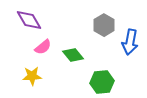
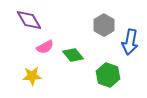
pink semicircle: moved 2 px right; rotated 12 degrees clockwise
green hexagon: moved 6 px right, 7 px up; rotated 25 degrees clockwise
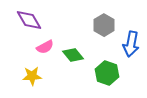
blue arrow: moved 1 px right, 2 px down
green hexagon: moved 1 px left, 2 px up
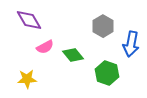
gray hexagon: moved 1 px left, 1 px down
yellow star: moved 5 px left, 3 px down
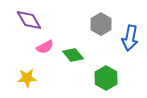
gray hexagon: moved 2 px left, 2 px up
blue arrow: moved 1 px left, 6 px up
green hexagon: moved 1 px left, 5 px down; rotated 10 degrees clockwise
yellow star: moved 1 px up
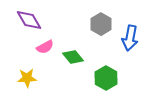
green diamond: moved 2 px down
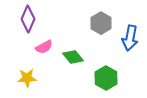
purple diamond: moved 1 px left, 1 px up; rotated 52 degrees clockwise
gray hexagon: moved 1 px up
pink semicircle: moved 1 px left
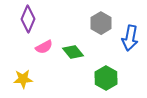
green diamond: moved 5 px up
yellow star: moved 4 px left, 1 px down
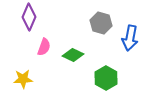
purple diamond: moved 1 px right, 2 px up
gray hexagon: rotated 15 degrees counterclockwise
pink semicircle: rotated 42 degrees counterclockwise
green diamond: moved 3 px down; rotated 25 degrees counterclockwise
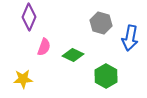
green hexagon: moved 2 px up
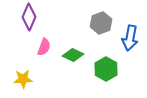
gray hexagon: rotated 25 degrees clockwise
green hexagon: moved 7 px up
